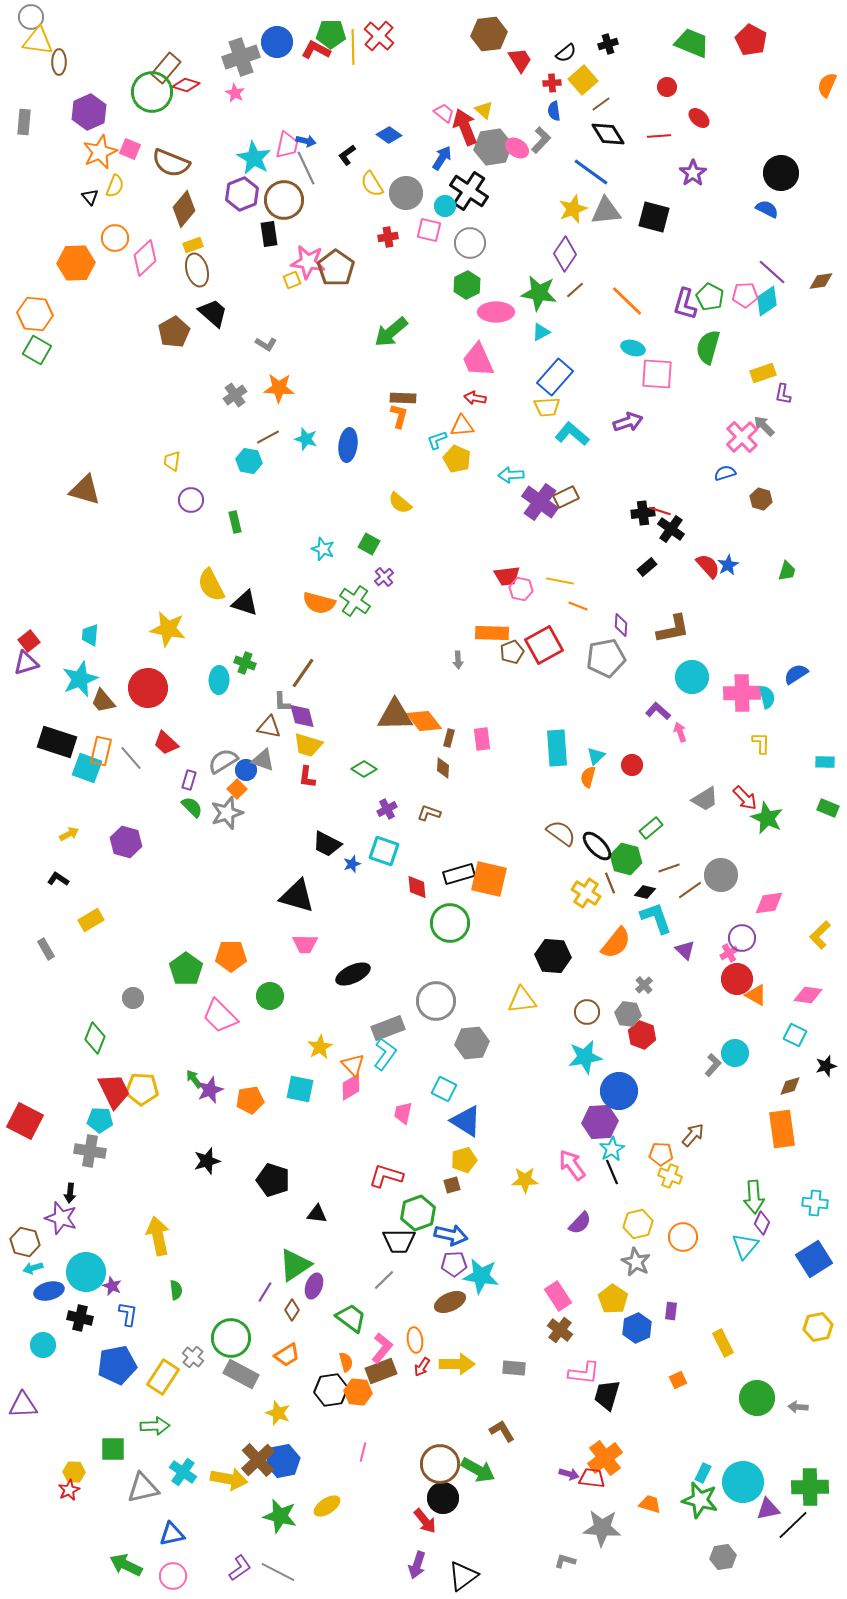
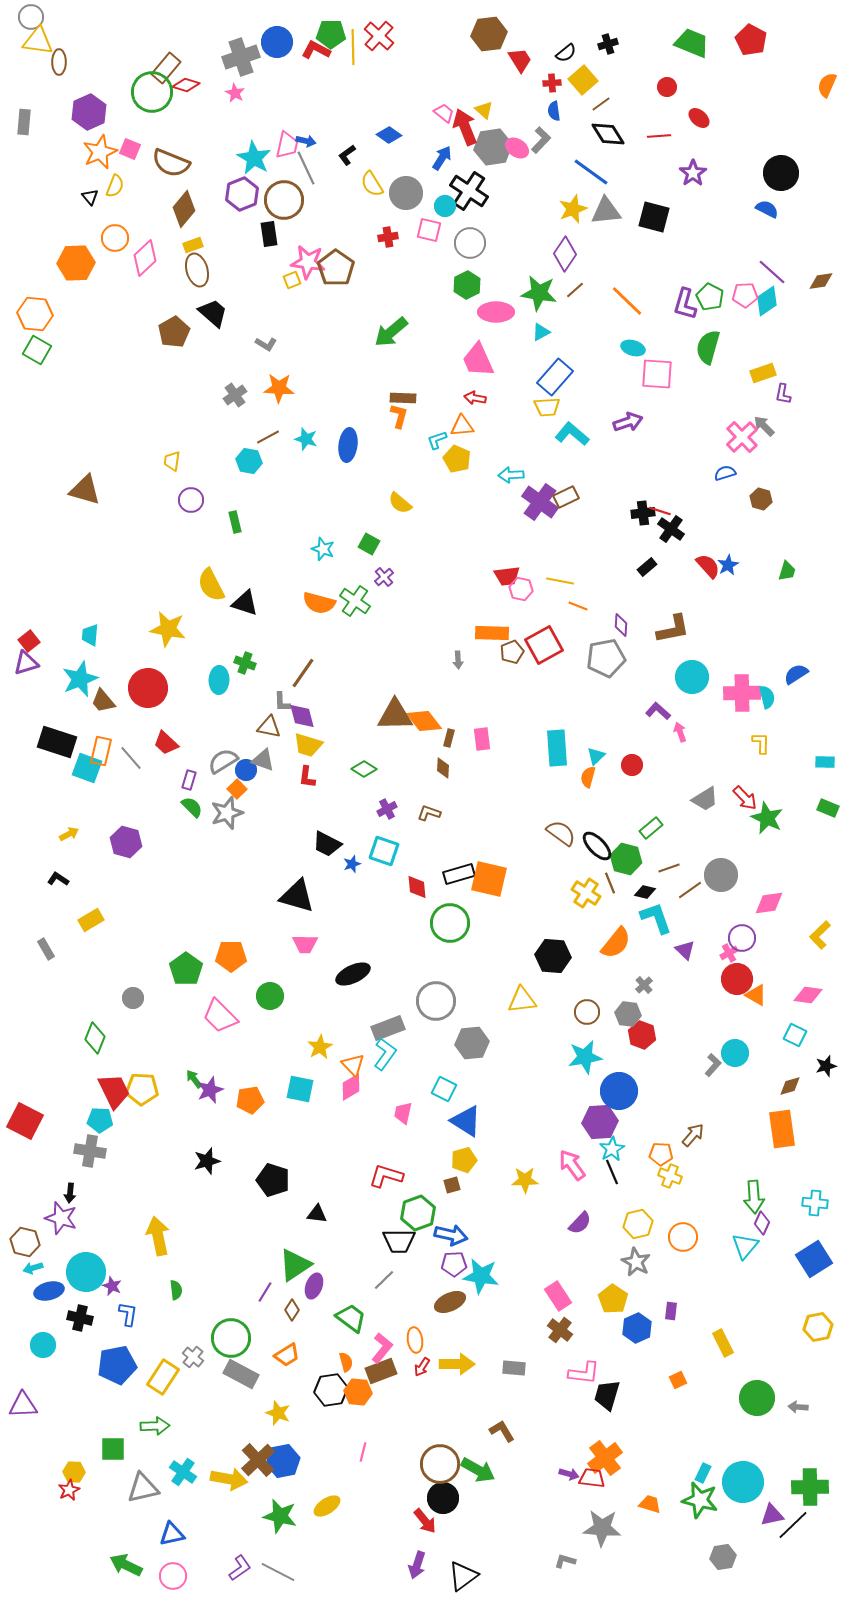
purple triangle at (768, 1509): moved 4 px right, 6 px down
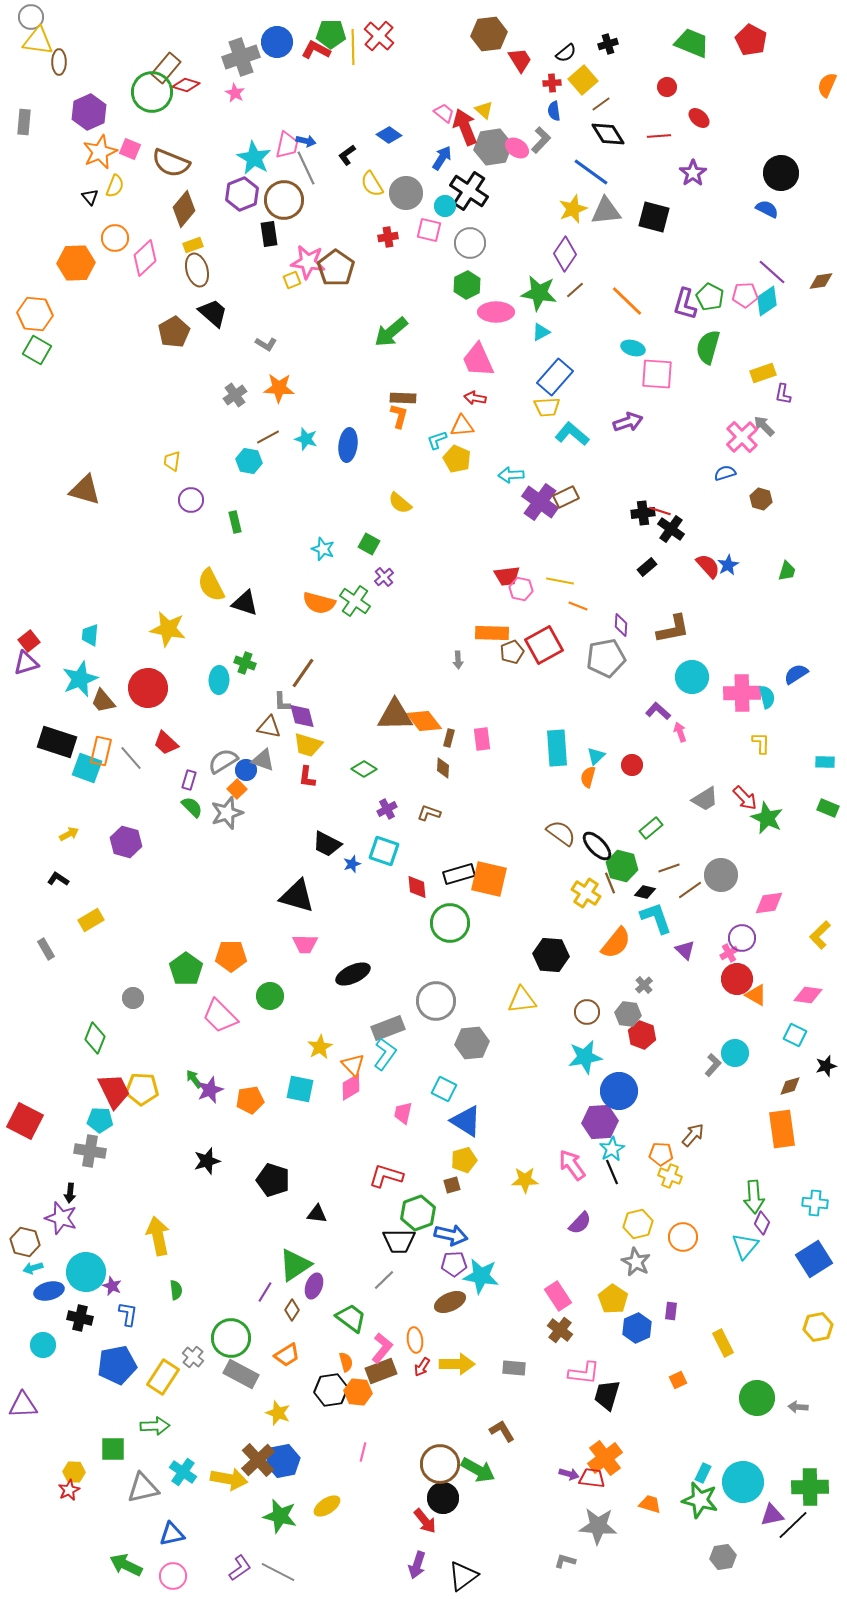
green hexagon at (626, 859): moved 4 px left, 7 px down
black hexagon at (553, 956): moved 2 px left, 1 px up
gray star at (602, 1528): moved 4 px left, 2 px up
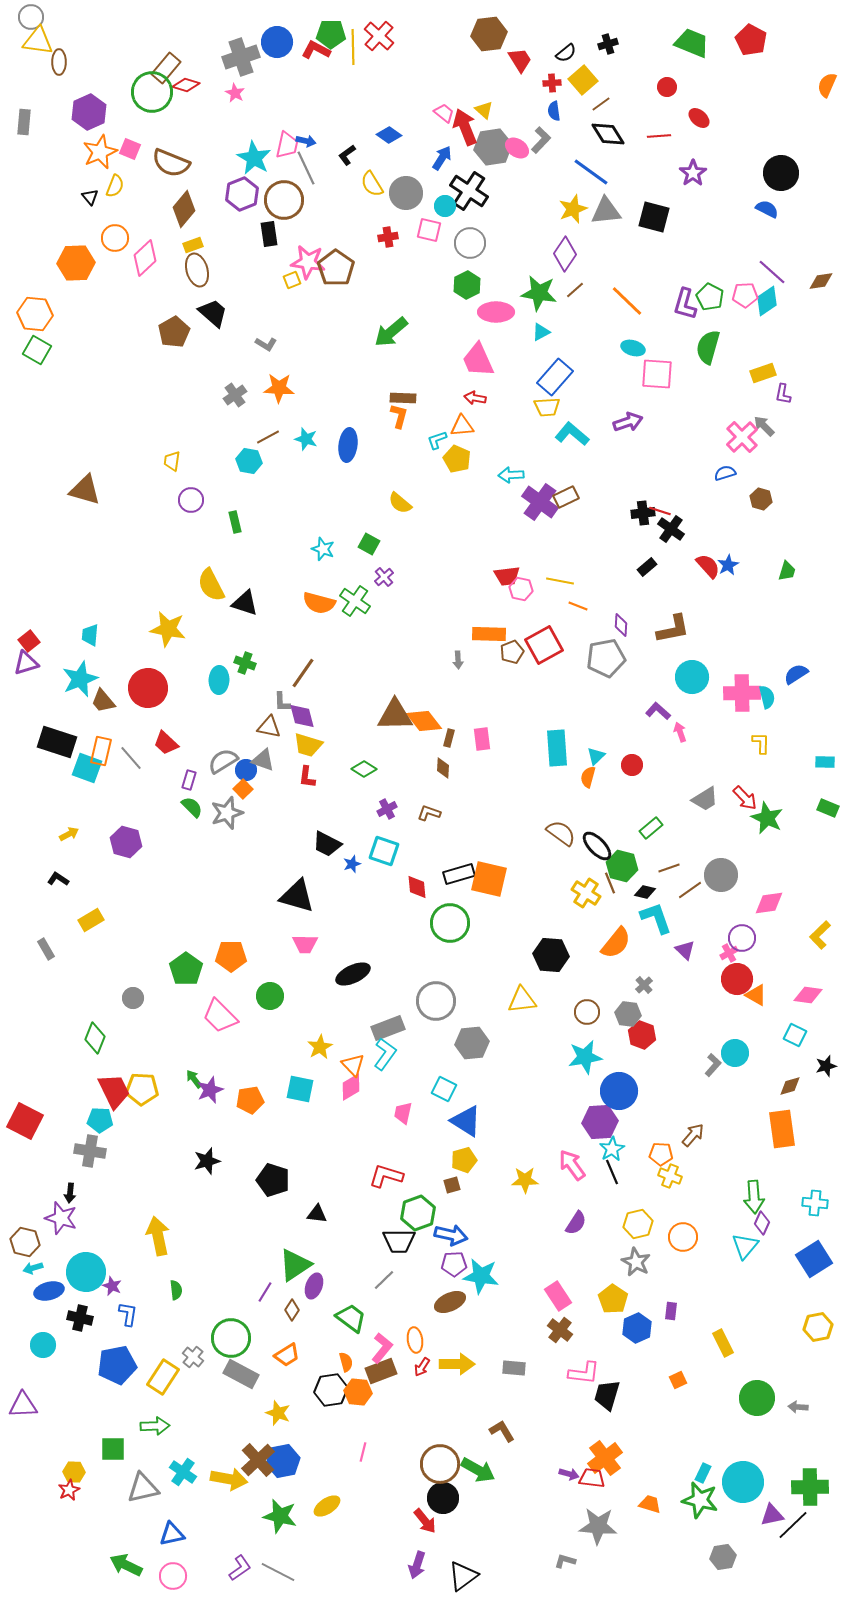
orange rectangle at (492, 633): moved 3 px left, 1 px down
orange square at (237, 789): moved 6 px right
purple semicircle at (580, 1223): moved 4 px left; rotated 10 degrees counterclockwise
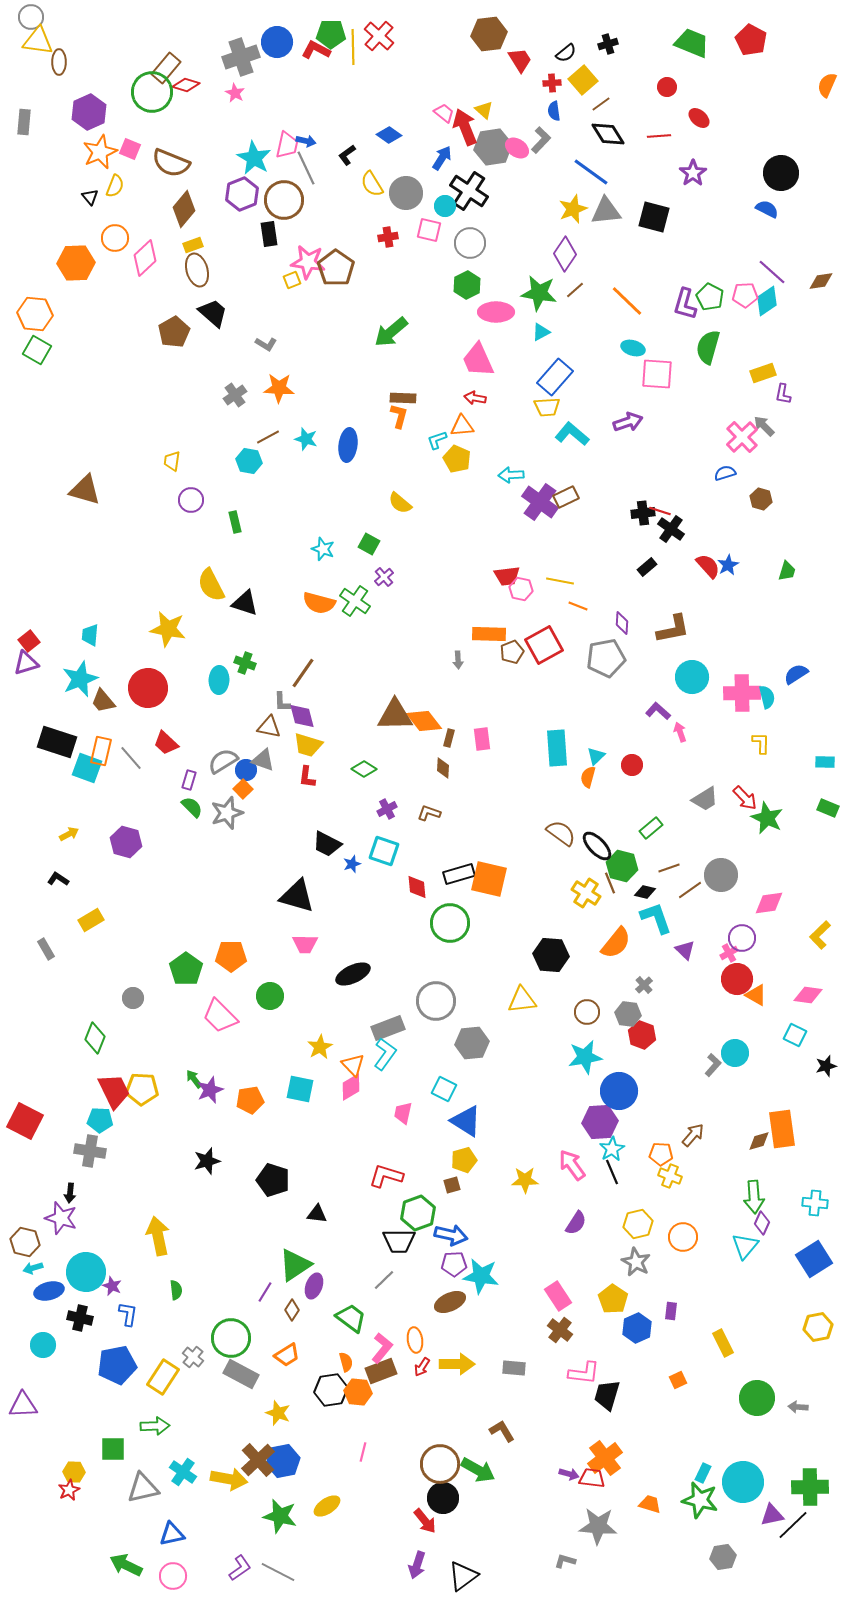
purple diamond at (621, 625): moved 1 px right, 2 px up
brown diamond at (790, 1086): moved 31 px left, 55 px down
